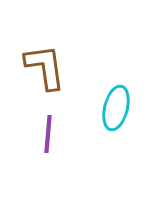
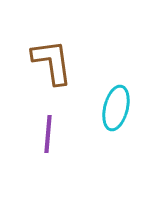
brown L-shape: moved 7 px right, 5 px up
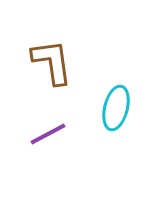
purple line: rotated 57 degrees clockwise
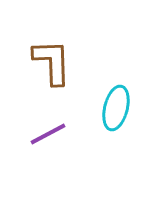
brown L-shape: rotated 6 degrees clockwise
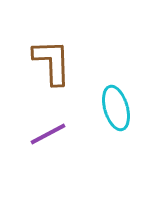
cyan ellipse: rotated 30 degrees counterclockwise
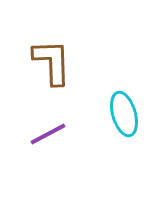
cyan ellipse: moved 8 px right, 6 px down
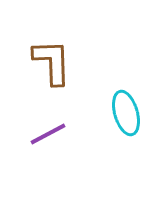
cyan ellipse: moved 2 px right, 1 px up
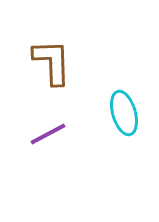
cyan ellipse: moved 2 px left
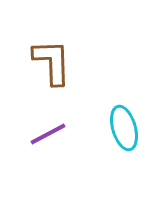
cyan ellipse: moved 15 px down
